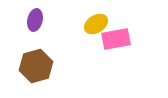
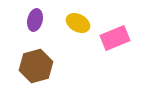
yellow ellipse: moved 18 px left, 1 px up; rotated 60 degrees clockwise
pink rectangle: moved 1 px left, 1 px up; rotated 12 degrees counterclockwise
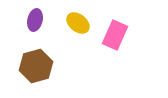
yellow ellipse: rotated 10 degrees clockwise
pink rectangle: moved 3 px up; rotated 44 degrees counterclockwise
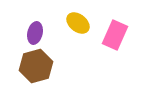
purple ellipse: moved 13 px down
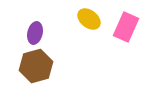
yellow ellipse: moved 11 px right, 4 px up
pink rectangle: moved 11 px right, 8 px up
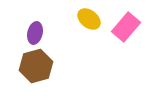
pink rectangle: rotated 16 degrees clockwise
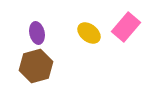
yellow ellipse: moved 14 px down
purple ellipse: moved 2 px right; rotated 25 degrees counterclockwise
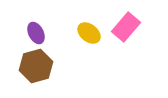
purple ellipse: moved 1 px left; rotated 15 degrees counterclockwise
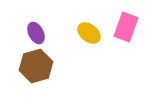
pink rectangle: rotated 20 degrees counterclockwise
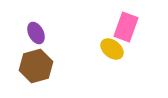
yellow ellipse: moved 23 px right, 16 px down
